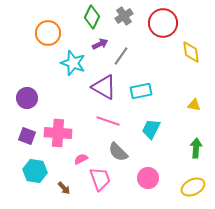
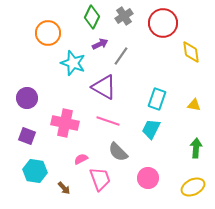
cyan rectangle: moved 16 px right, 8 px down; rotated 60 degrees counterclockwise
pink cross: moved 7 px right, 10 px up; rotated 8 degrees clockwise
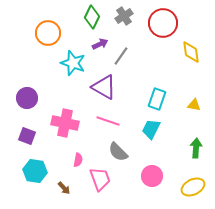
pink semicircle: moved 3 px left, 1 px down; rotated 128 degrees clockwise
pink circle: moved 4 px right, 2 px up
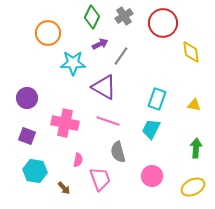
cyan star: rotated 20 degrees counterclockwise
gray semicircle: rotated 30 degrees clockwise
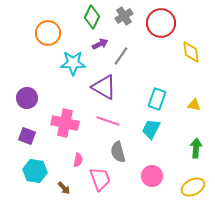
red circle: moved 2 px left
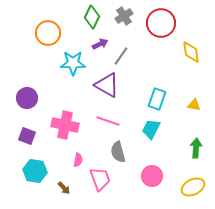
purple triangle: moved 3 px right, 2 px up
pink cross: moved 2 px down
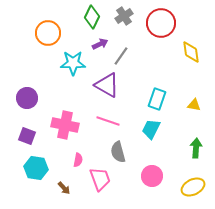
cyan hexagon: moved 1 px right, 3 px up
